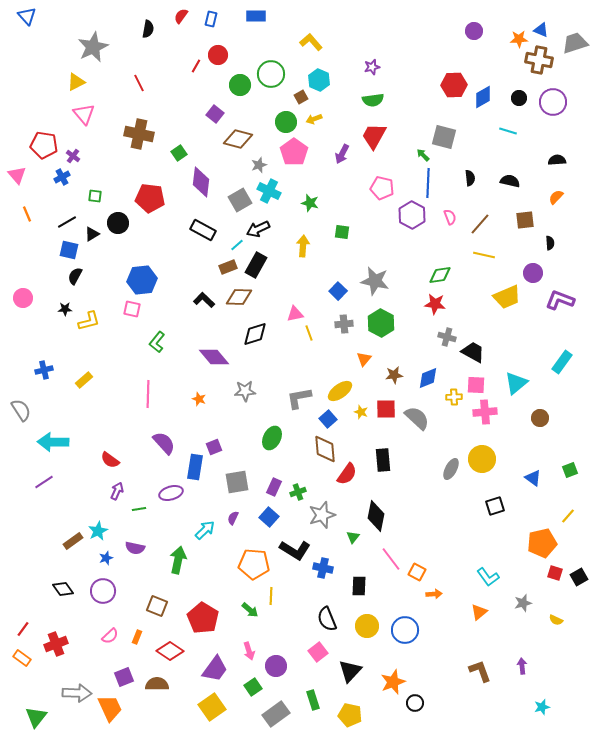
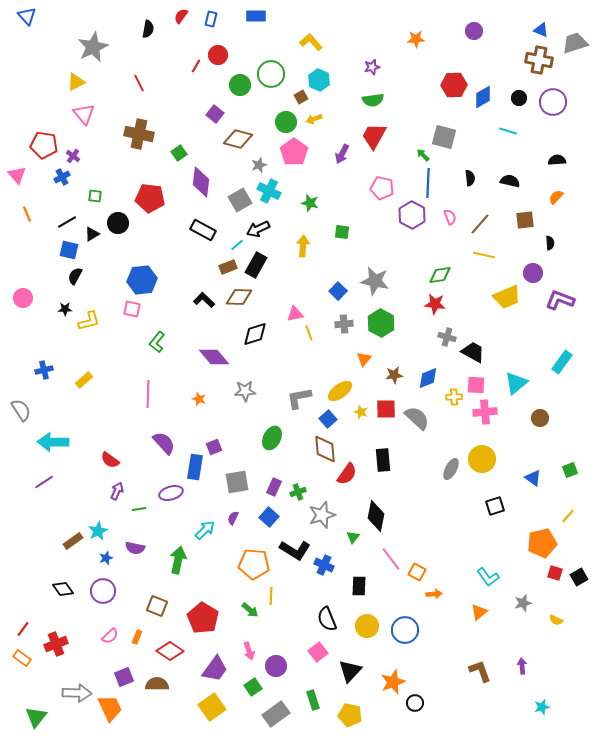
orange star at (519, 39): moved 103 px left
blue cross at (323, 568): moved 1 px right, 3 px up; rotated 12 degrees clockwise
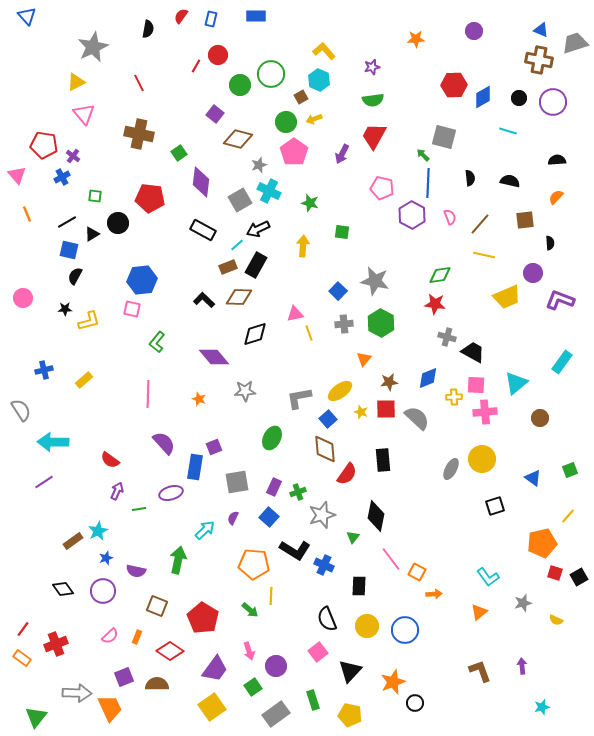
yellow L-shape at (311, 42): moved 13 px right, 9 px down
brown star at (394, 375): moved 5 px left, 7 px down
purple semicircle at (135, 548): moved 1 px right, 23 px down
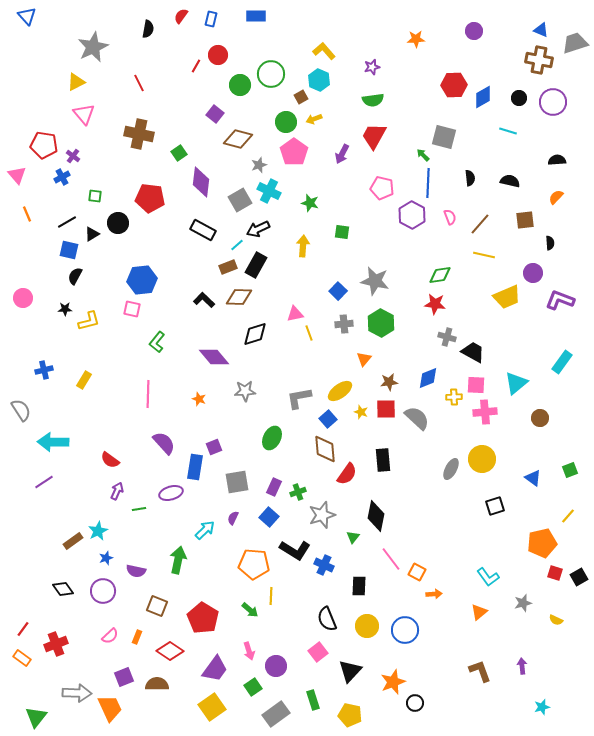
yellow rectangle at (84, 380): rotated 18 degrees counterclockwise
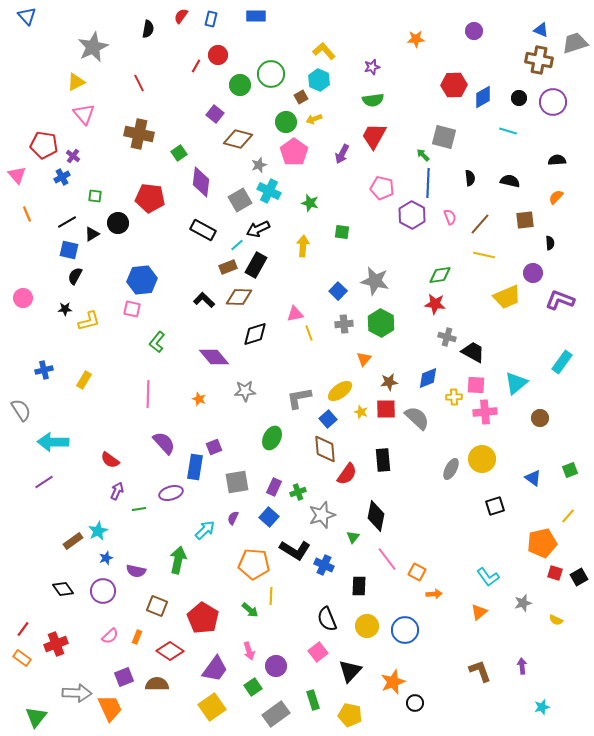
pink line at (391, 559): moved 4 px left
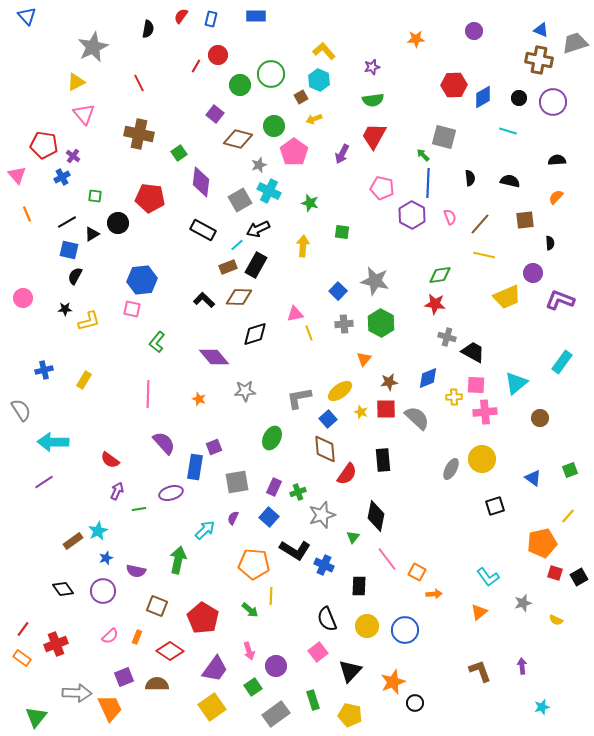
green circle at (286, 122): moved 12 px left, 4 px down
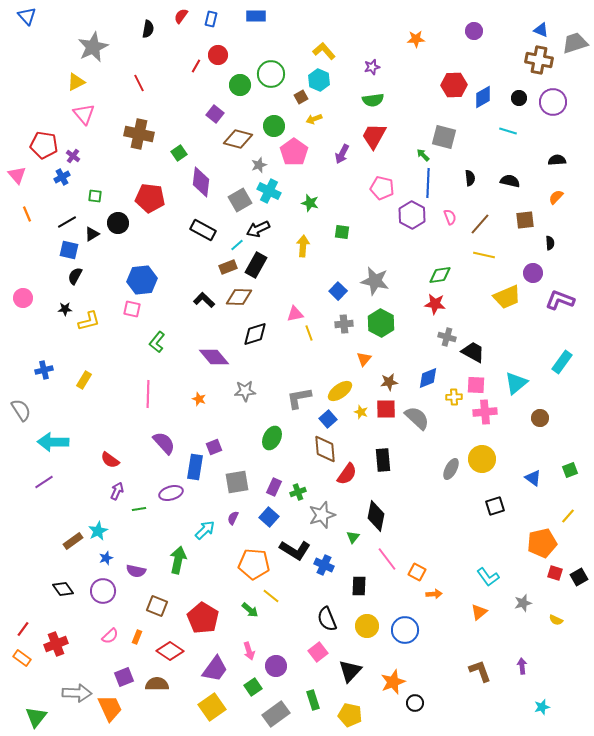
yellow line at (271, 596): rotated 54 degrees counterclockwise
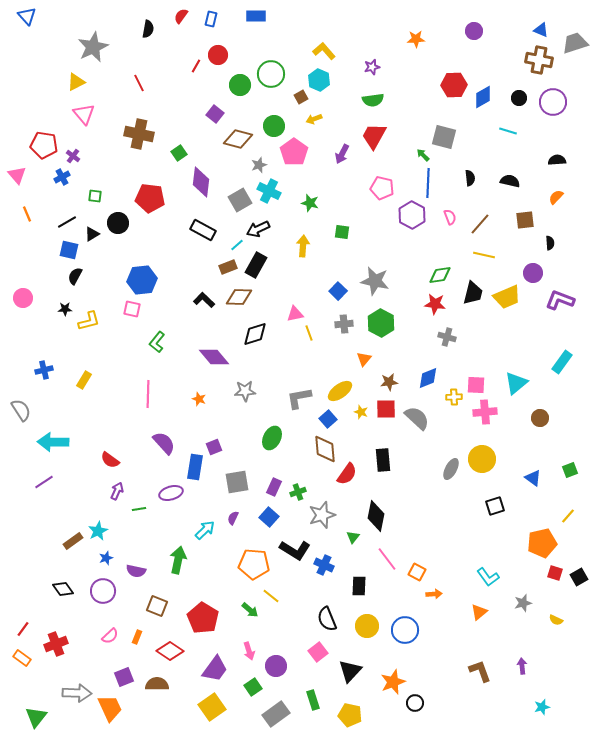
black trapezoid at (473, 352): moved 59 px up; rotated 75 degrees clockwise
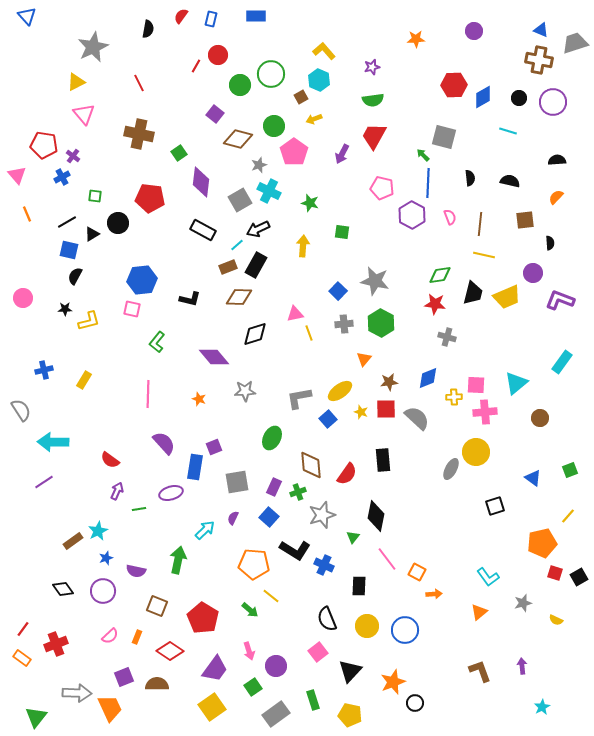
brown line at (480, 224): rotated 35 degrees counterclockwise
black L-shape at (204, 300): moved 14 px left, 1 px up; rotated 150 degrees clockwise
brown diamond at (325, 449): moved 14 px left, 16 px down
yellow circle at (482, 459): moved 6 px left, 7 px up
cyan star at (542, 707): rotated 14 degrees counterclockwise
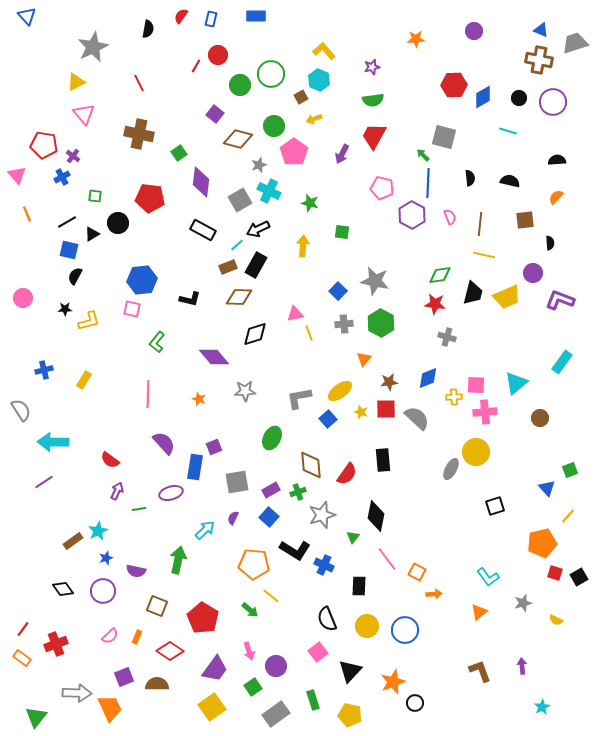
blue triangle at (533, 478): moved 14 px right, 10 px down; rotated 12 degrees clockwise
purple rectangle at (274, 487): moved 3 px left, 3 px down; rotated 36 degrees clockwise
